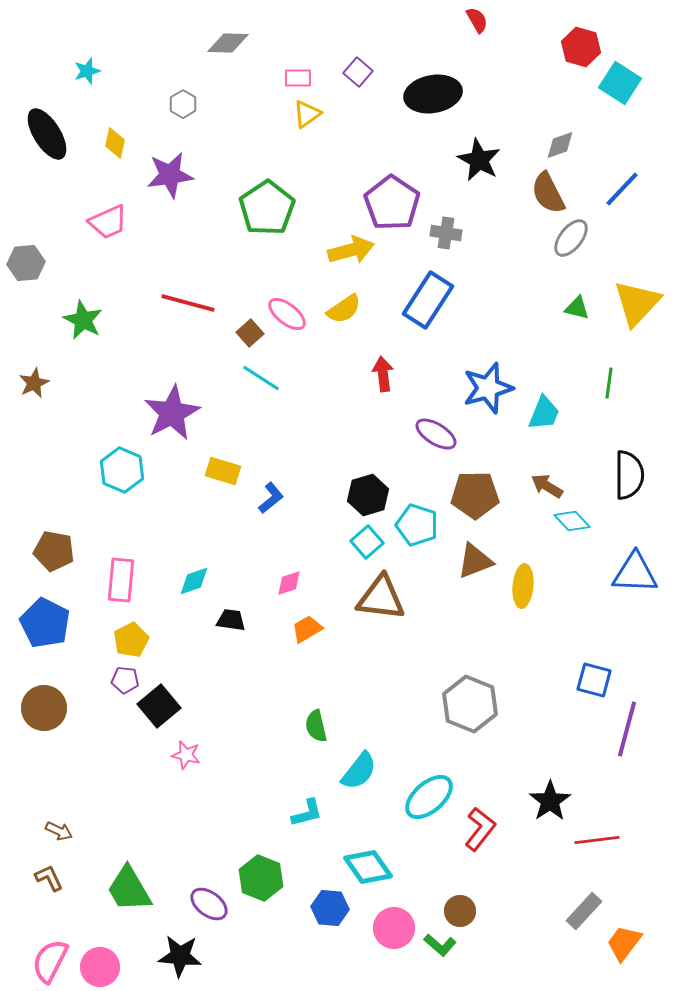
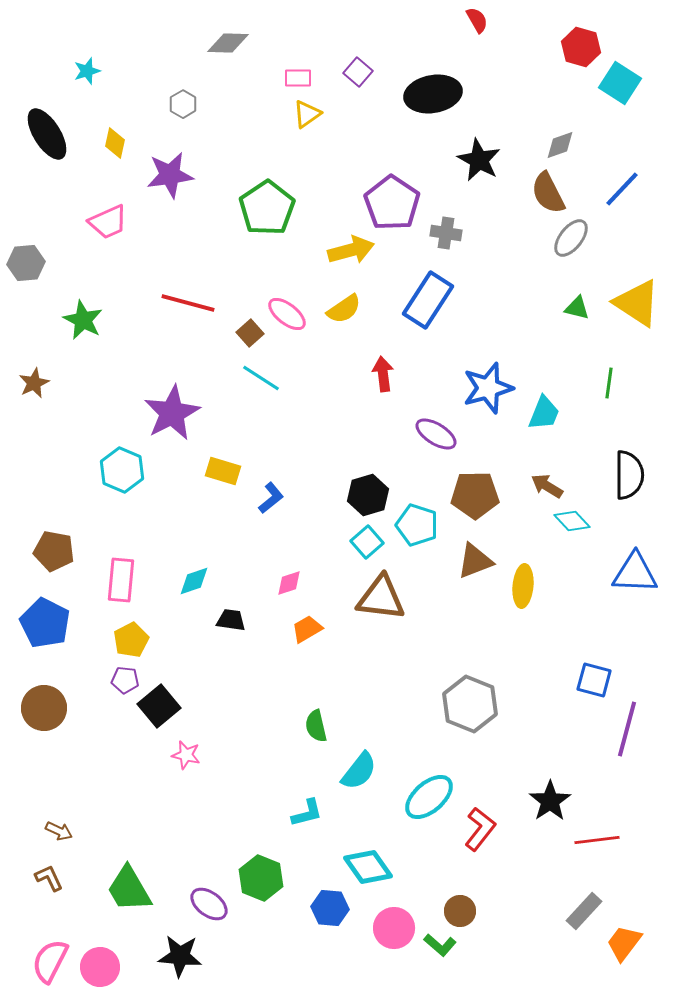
yellow triangle at (637, 303): rotated 40 degrees counterclockwise
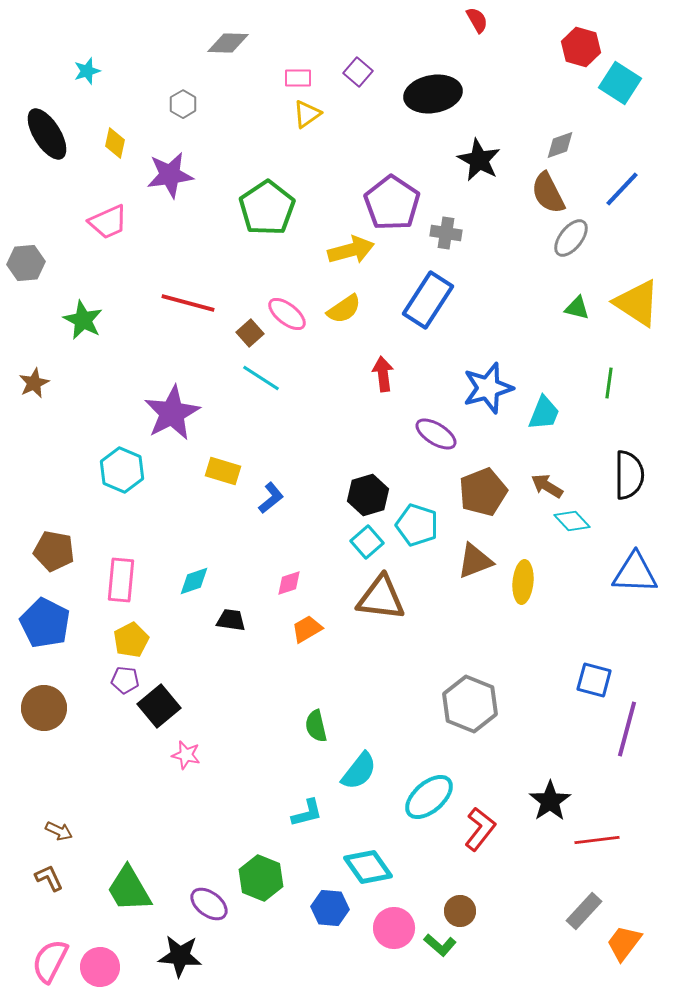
brown pentagon at (475, 495): moved 8 px right, 3 px up; rotated 21 degrees counterclockwise
yellow ellipse at (523, 586): moved 4 px up
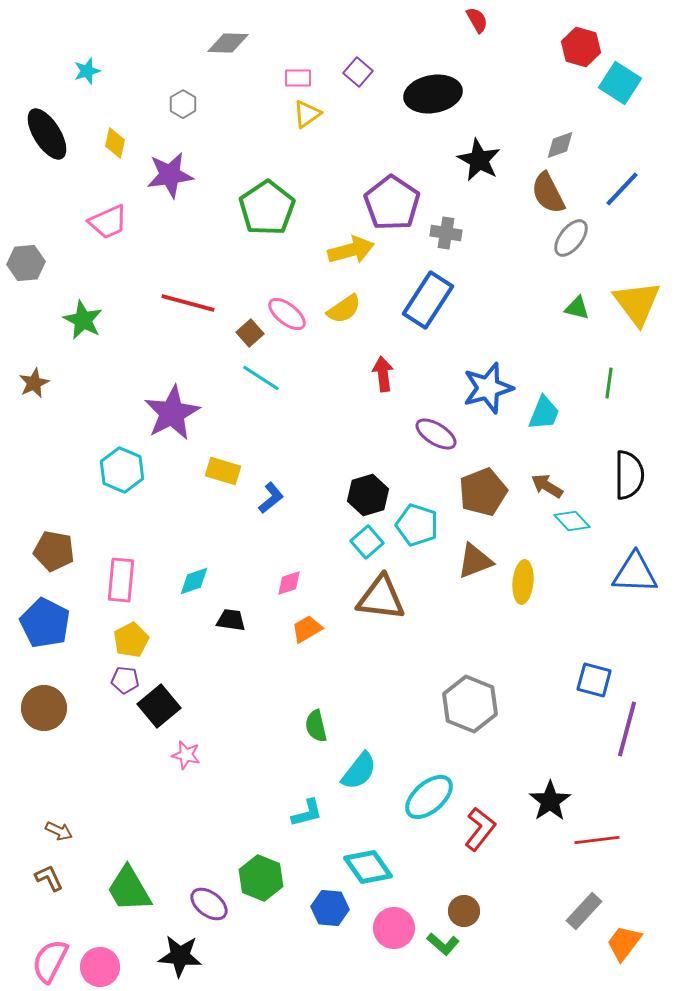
yellow triangle at (637, 303): rotated 20 degrees clockwise
brown circle at (460, 911): moved 4 px right
green L-shape at (440, 945): moved 3 px right, 1 px up
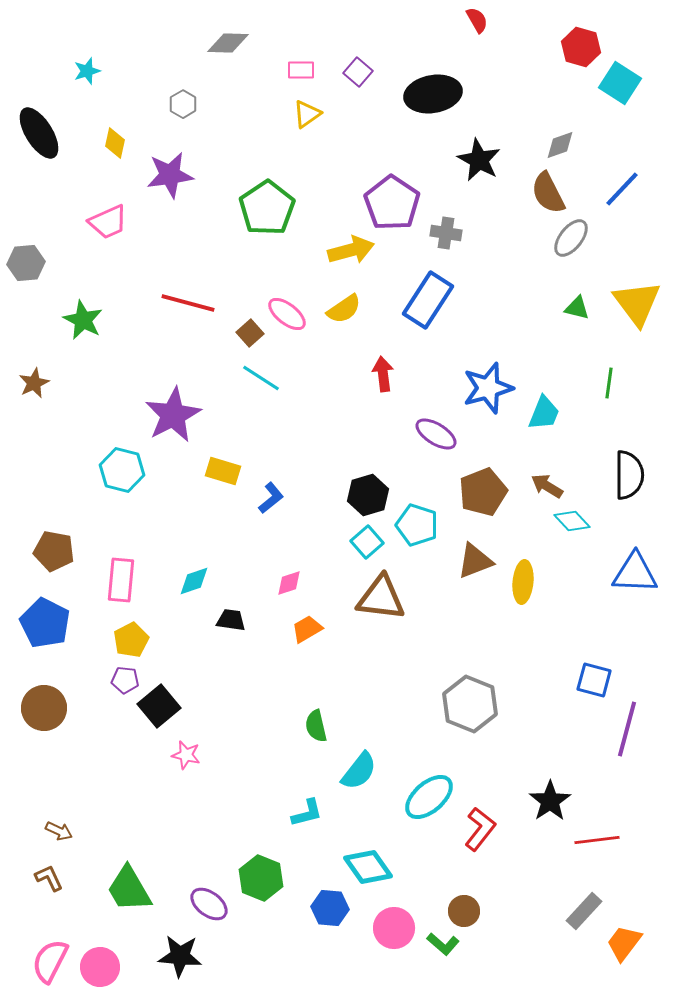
pink rectangle at (298, 78): moved 3 px right, 8 px up
black ellipse at (47, 134): moved 8 px left, 1 px up
purple star at (172, 413): moved 1 px right, 2 px down
cyan hexagon at (122, 470): rotated 9 degrees counterclockwise
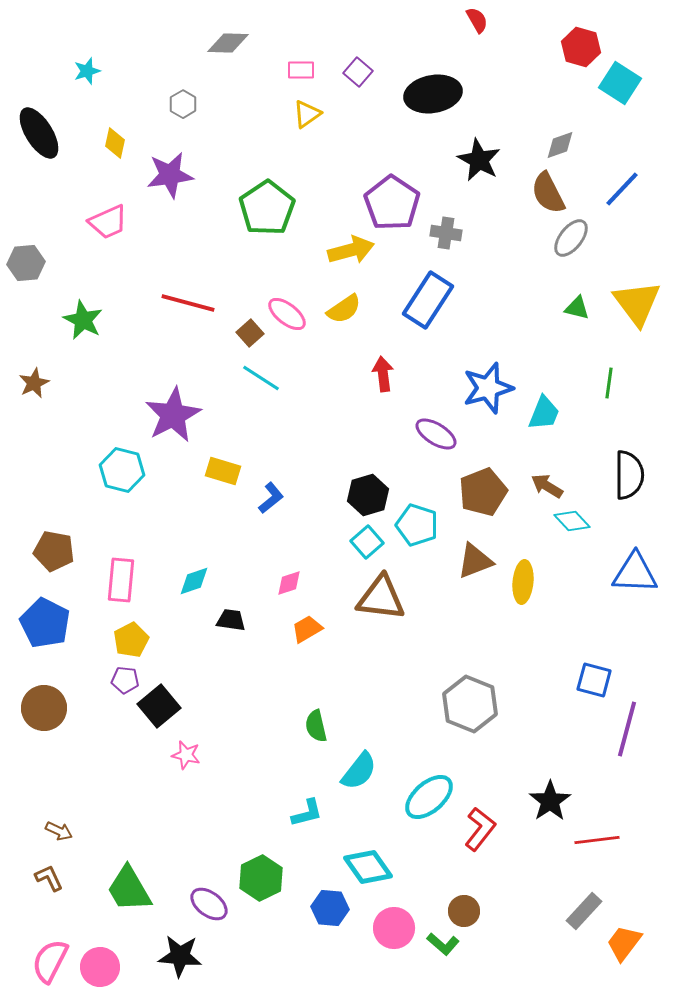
green hexagon at (261, 878): rotated 12 degrees clockwise
